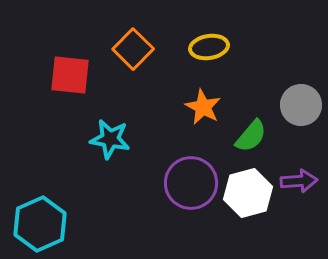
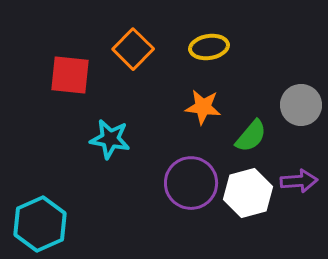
orange star: rotated 21 degrees counterclockwise
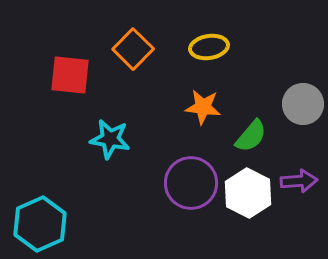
gray circle: moved 2 px right, 1 px up
white hexagon: rotated 18 degrees counterclockwise
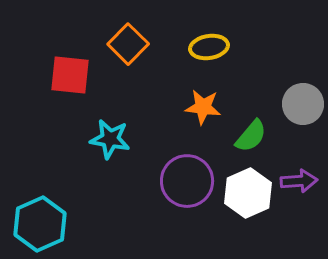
orange square: moved 5 px left, 5 px up
purple circle: moved 4 px left, 2 px up
white hexagon: rotated 9 degrees clockwise
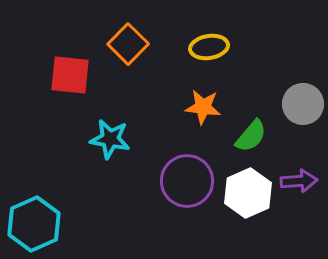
cyan hexagon: moved 6 px left
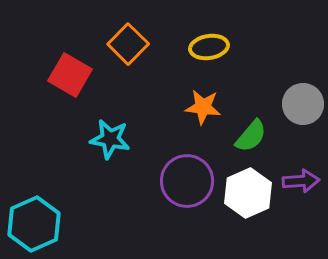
red square: rotated 24 degrees clockwise
purple arrow: moved 2 px right
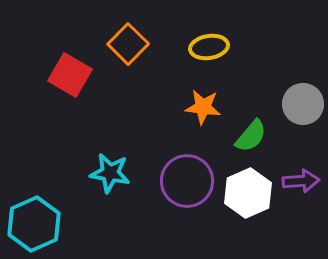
cyan star: moved 34 px down
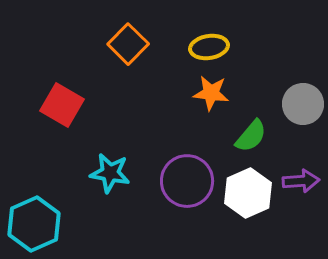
red square: moved 8 px left, 30 px down
orange star: moved 8 px right, 14 px up
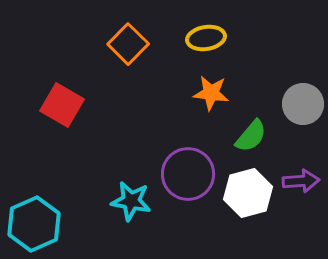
yellow ellipse: moved 3 px left, 9 px up
cyan star: moved 21 px right, 28 px down
purple circle: moved 1 px right, 7 px up
white hexagon: rotated 9 degrees clockwise
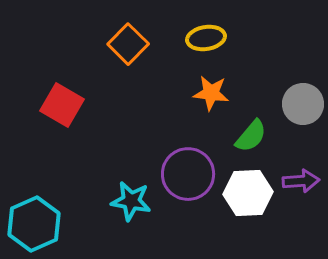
white hexagon: rotated 12 degrees clockwise
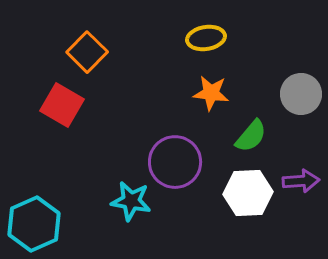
orange square: moved 41 px left, 8 px down
gray circle: moved 2 px left, 10 px up
purple circle: moved 13 px left, 12 px up
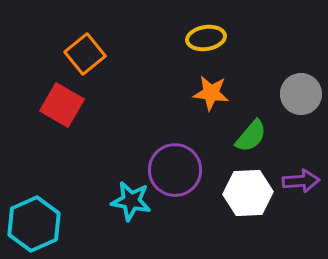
orange square: moved 2 px left, 2 px down; rotated 6 degrees clockwise
purple circle: moved 8 px down
